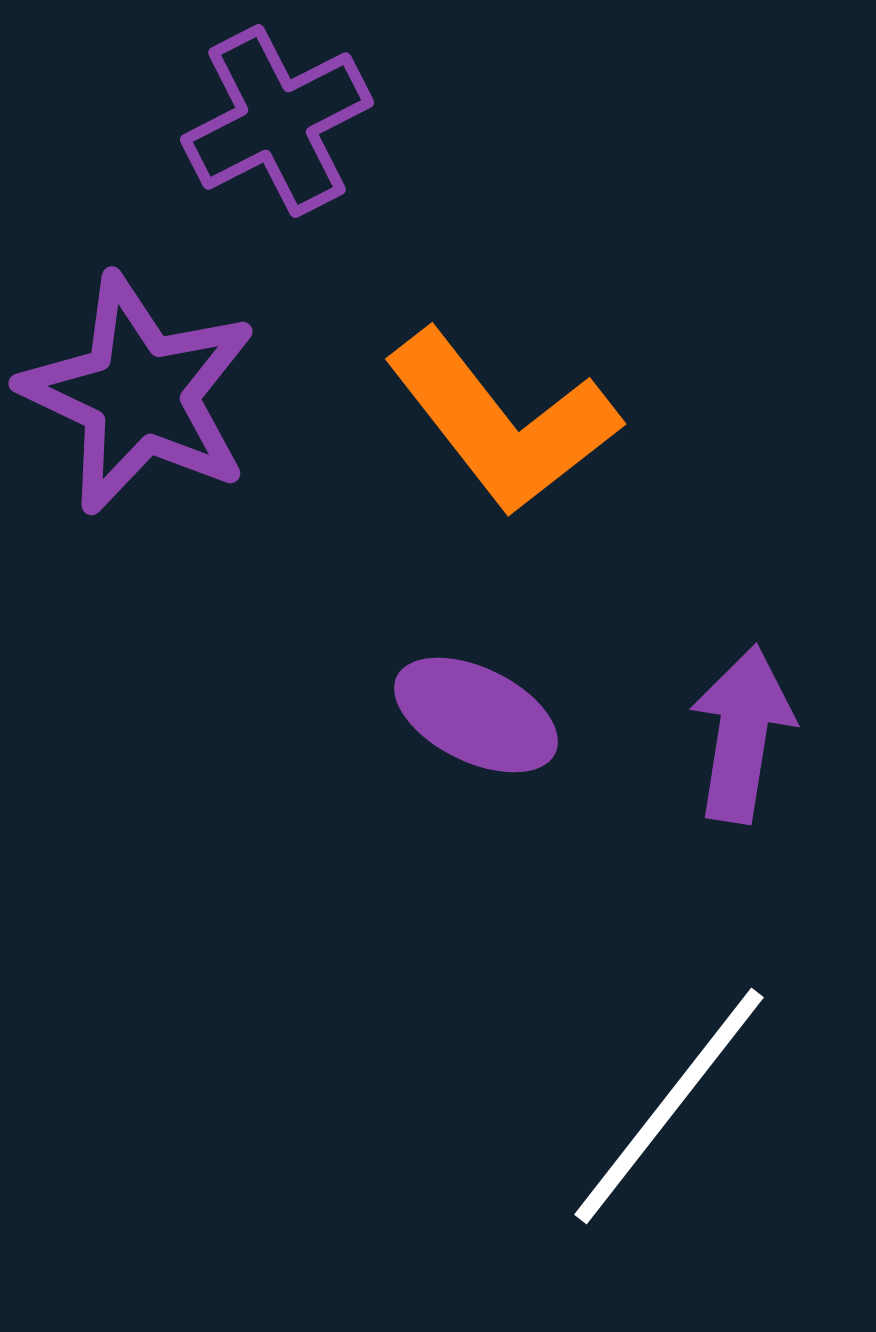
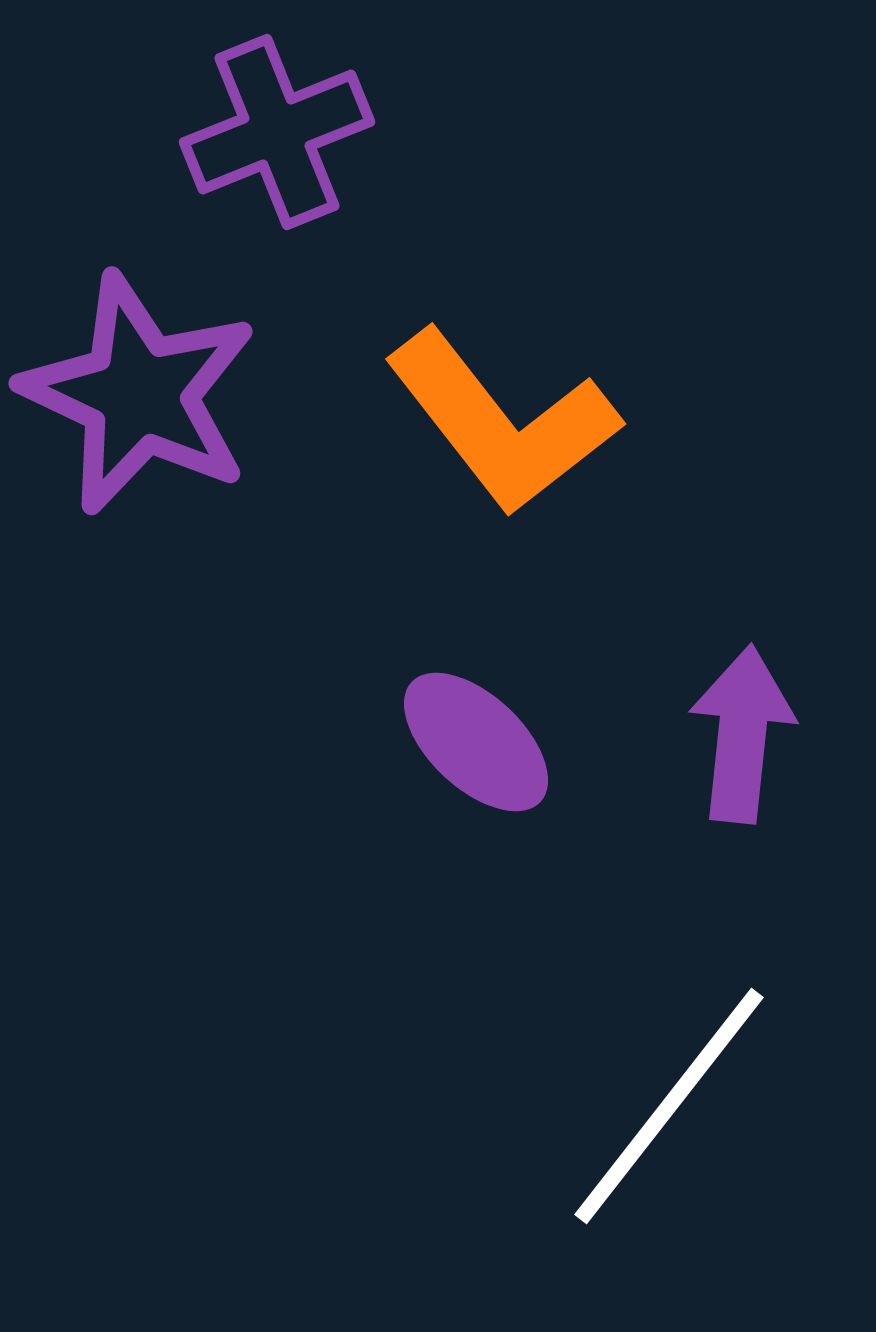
purple cross: moved 11 px down; rotated 5 degrees clockwise
purple ellipse: moved 27 px down; rotated 17 degrees clockwise
purple arrow: rotated 3 degrees counterclockwise
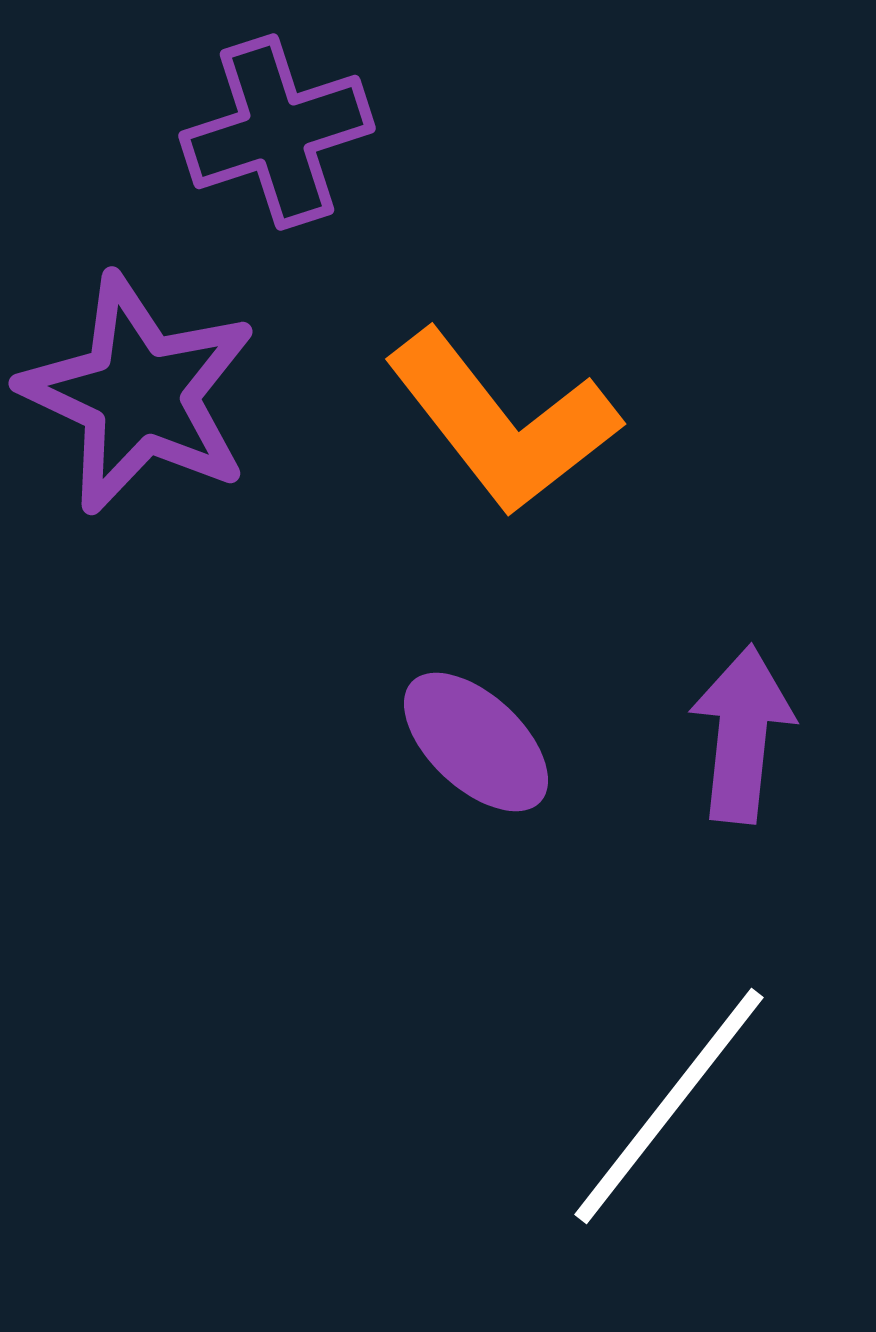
purple cross: rotated 4 degrees clockwise
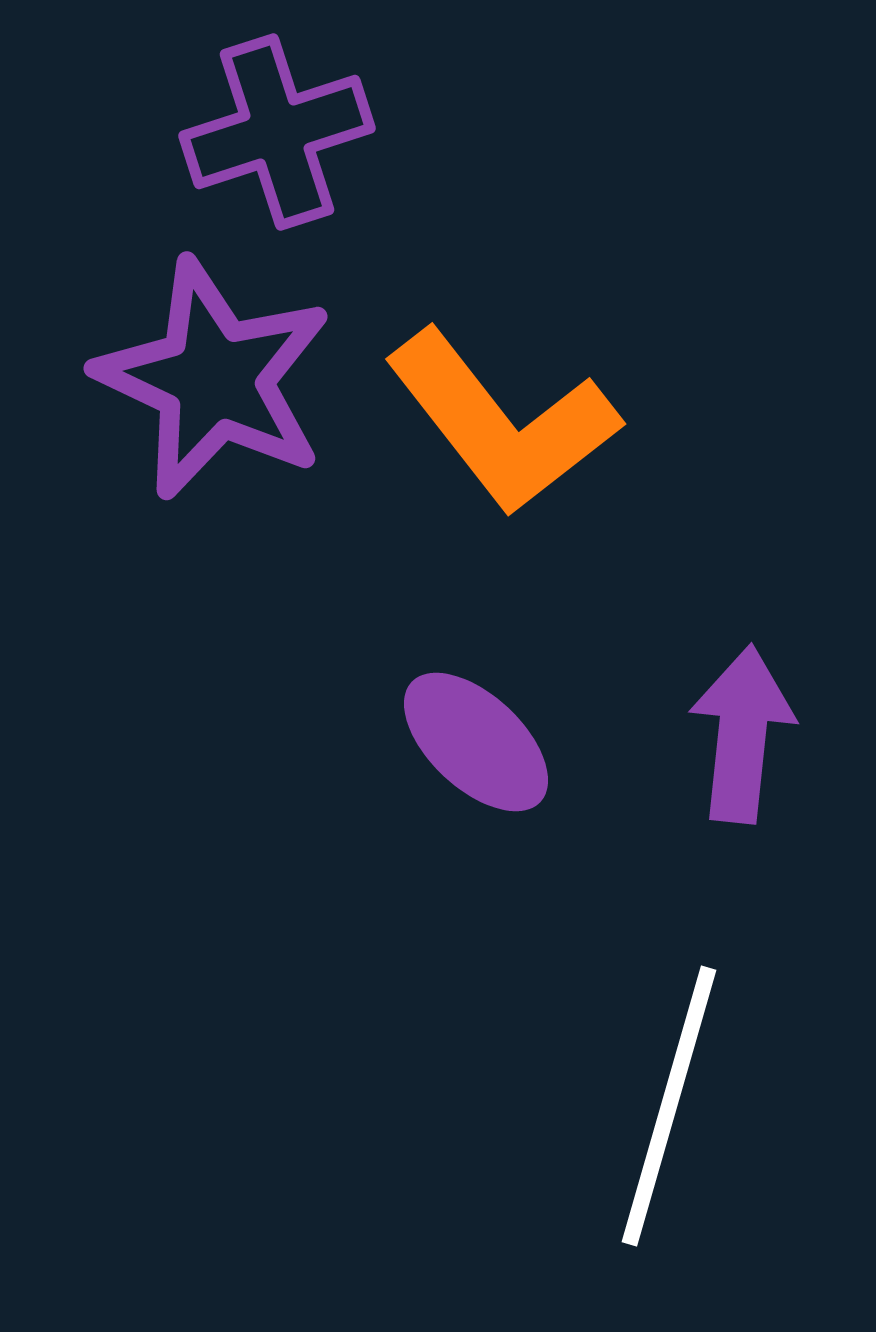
purple star: moved 75 px right, 15 px up
white line: rotated 22 degrees counterclockwise
